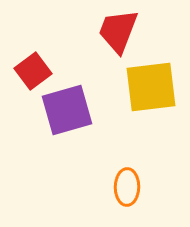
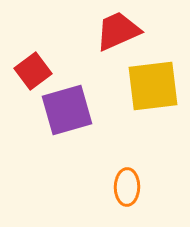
red trapezoid: rotated 45 degrees clockwise
yellow square: moved 2 px right, 1 px up
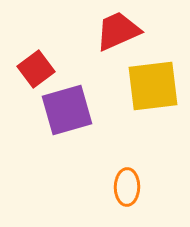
red square: moved 3 px right, 2 px up
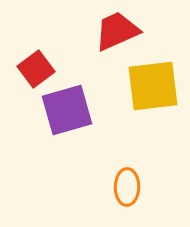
red trapezoid: moved 1 px left
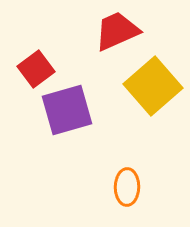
yellow square: rotated 34 degrees counterclockwise
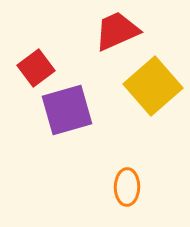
red square: moved 1 px up
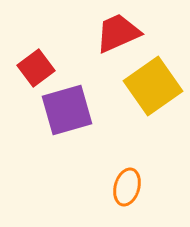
red trapezoid: moved 1 px right, 2 px down
yellow square: rotated 6 degrees clockwise
orange ellipse: rotated 15 degrees clockwise
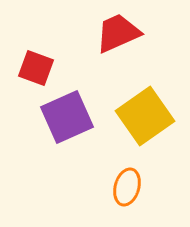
red square: rotated 33 degrees counterclockwise
yellow square: moved 8 px left, 30 px down
purple square: moved 7 px down; rotated 8 degrees counterclockwise
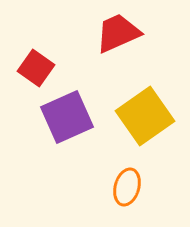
red square: rotated 15 degrees clockwise
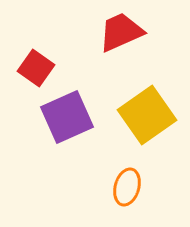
red trapezoid: moved 3 px right, 1 px up
yellow square: moved 2 px right, 1 px up
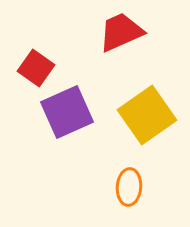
purple square: moved 5 px up
orange ellipse: moved 2 px right; rotated 12 degrees counterclockwise
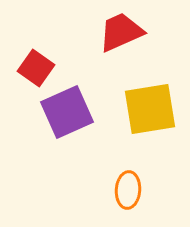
yellow square: moved 3 px right, 6 px up; rotated 26 degrees clockwise
orange ellipse: moved 1 px left, 3 px down
